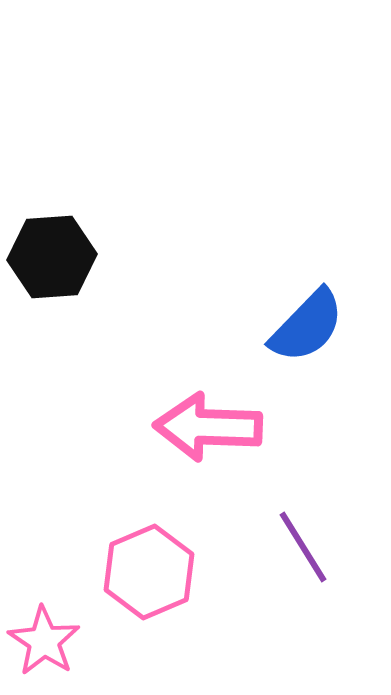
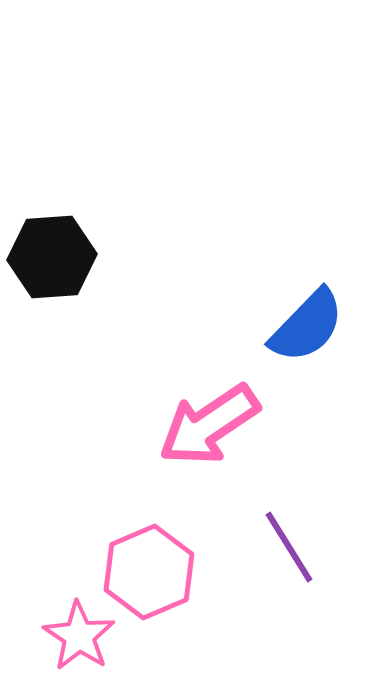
pink arrow: moved 1 px right, 2 px up; rotated 36 degrees counterclockwise
purple line: moved 14 px left
pink star: moved 35 px right, 5 px up
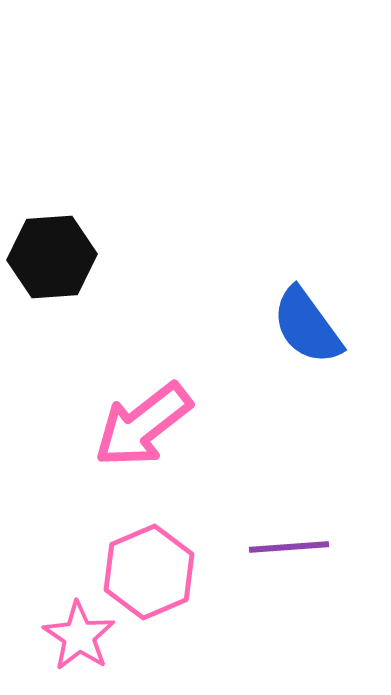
blue semicircle: rotated 100 degrees clockwise
pink arrow: moved 66 px left; rotated 4 degrees counterclockwise
purple line: rotated 62 degrees counterclockwise
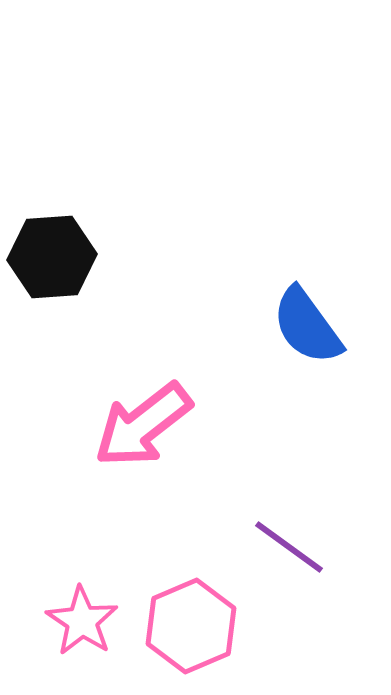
purple line: rotated 40 degrees clockwise
pink hexagon: moved 42 px right, 54 px down
pink star: moved 3 px right, 15 px up
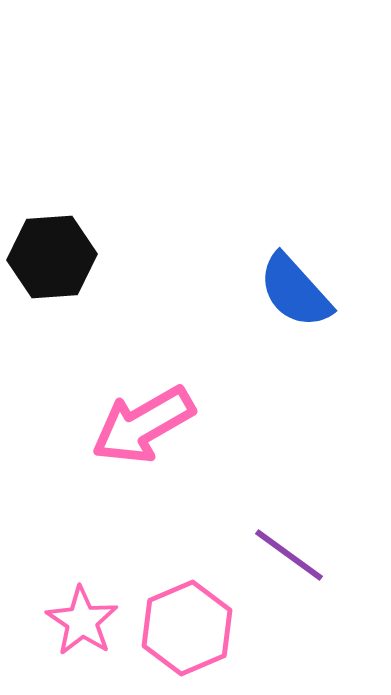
blue semicircle: moved 12 px left, 35 px up; rotated 6 degrees counterclockwise
pink arrow: rotated 8 degrees clockwise
purple line: moved 8 px down
pink hexagon: moved 4 px left, 2 px down
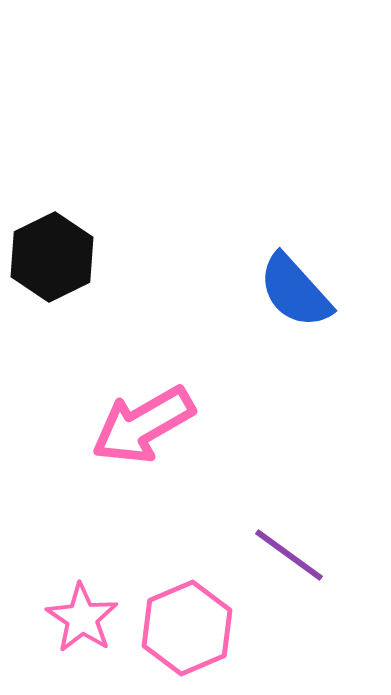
black hexagon: rotated 22 degrees counterclockwise
pink star: moved 3 px up
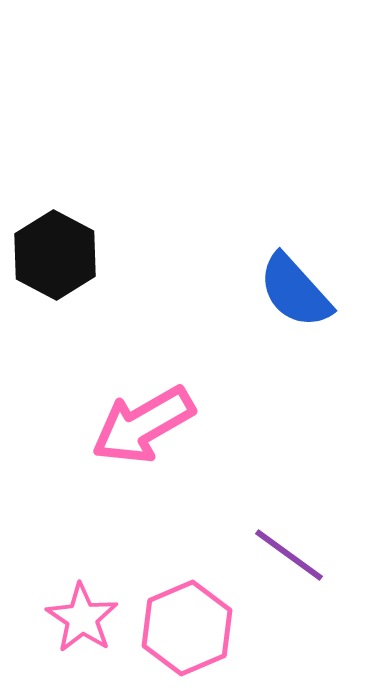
black hexagon: moved 3 px right, 2 px up; rotated 6 degrees counterclockwise
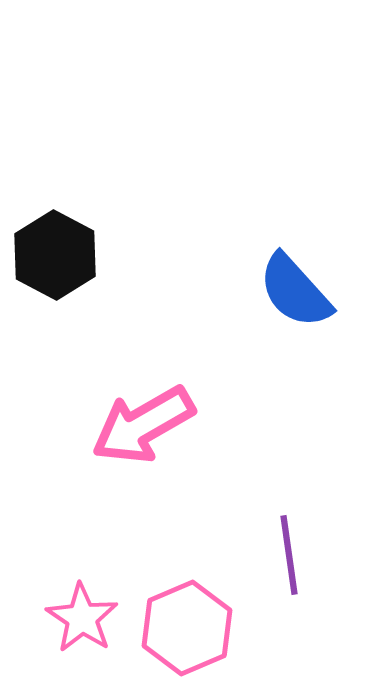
purple line: rotated 46 degrees clockwise
